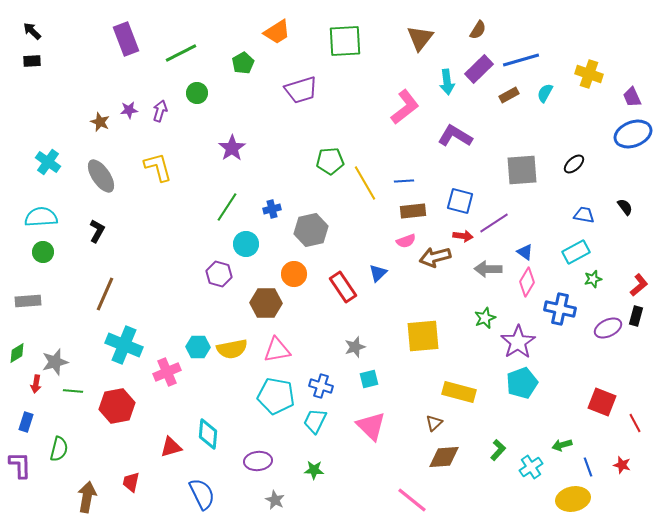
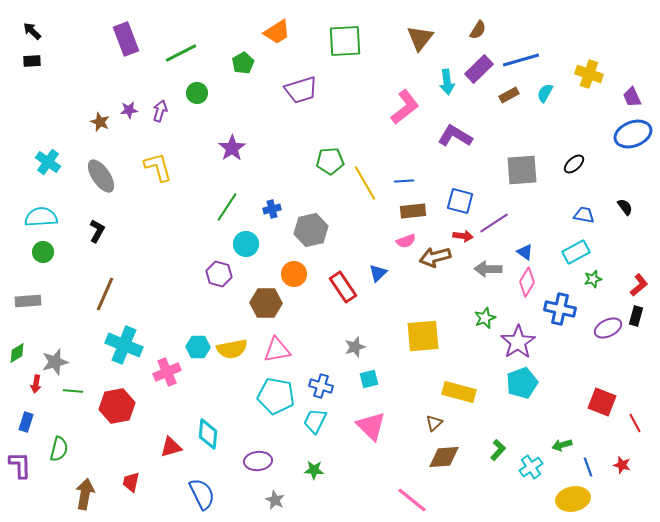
brown arrow at (87, 497): moved 2 px left, 3 px up
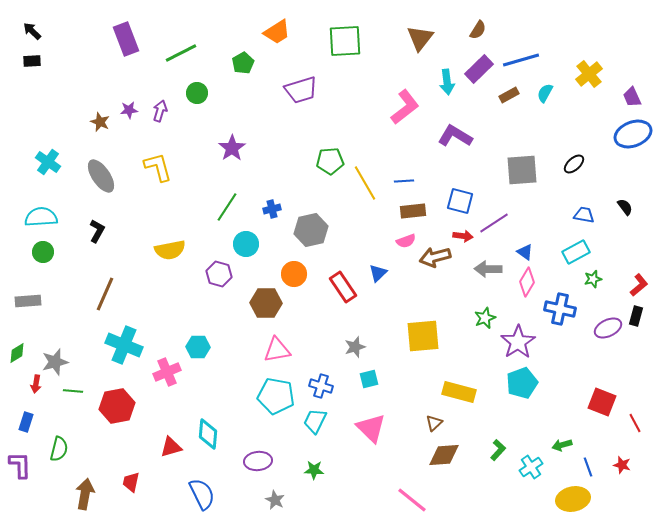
yellow cross at (589, 74): rotated 32 degrees clockwise
yellow semicircle at (232, 349): moved 62 px left, 99 px up
pink triangle at (371, 426): moved 2 px down
brown diamond at (444, 457): moved 2 px up
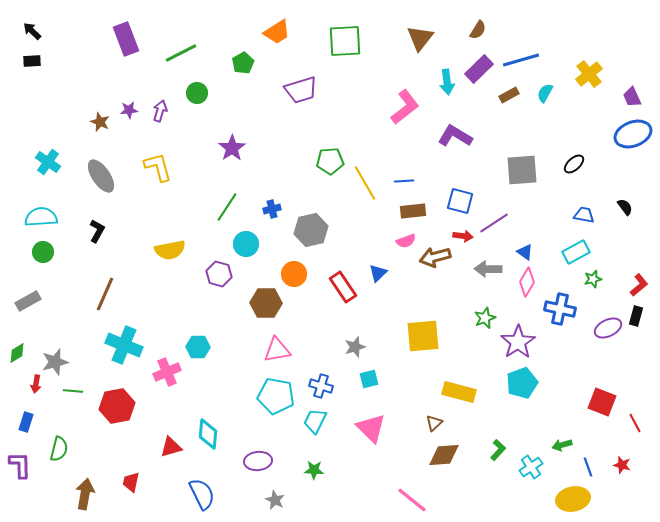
gray rectangle at (28, 301): rotated 25 degrees counterclockwise
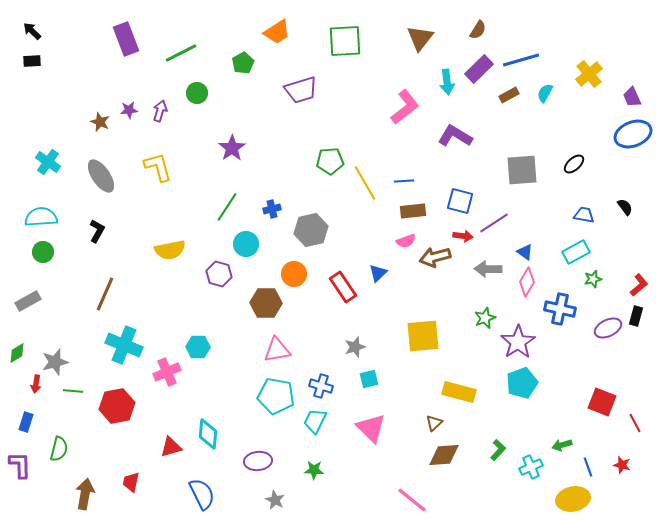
cyan cross at (531, 467): rotated 10 degrees clockwise
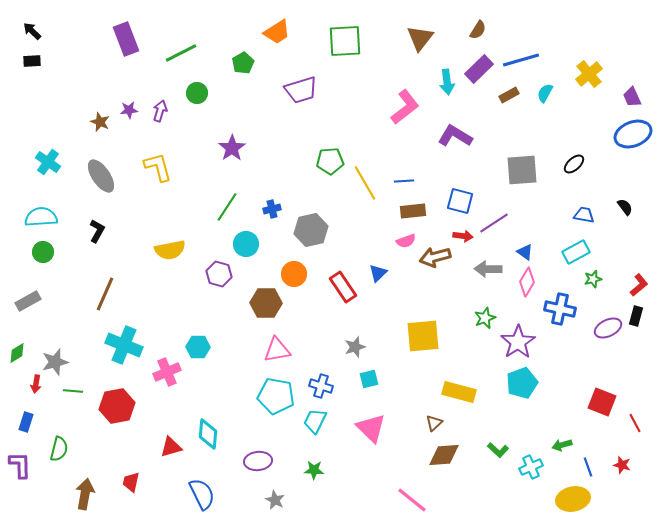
green L-shape at (498, 450): rotated 90 degrees clockwise
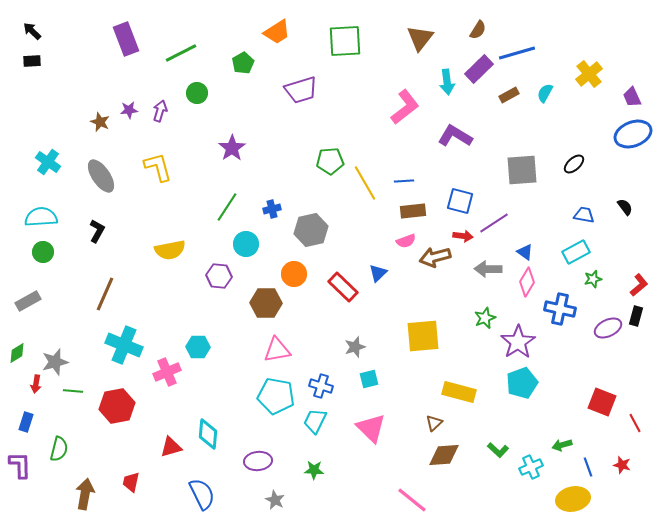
blue line at (521, 60): moved 4 px left, 7 px up
purple hexagon at (219, 274): moved 2 px down; rotated 10 degrees counterclockwise
red rectangle at (343, 287): rotated 12 degrees counterclockwise
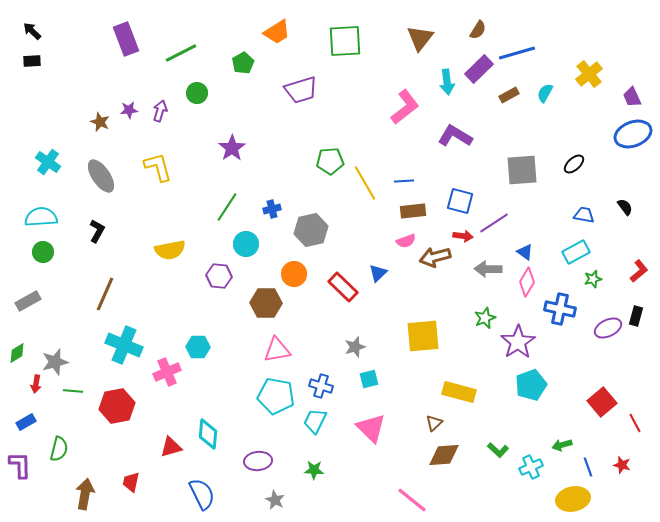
red L-shape at (639, 285): moved 14 px up
cyan pentagon at (522, 383): moved 9 px right, 2 px down
red square at (602, 402): rotated 28 degrees clockwise
blue rectangle at (26, 422): rotated 42 degrees clockwise
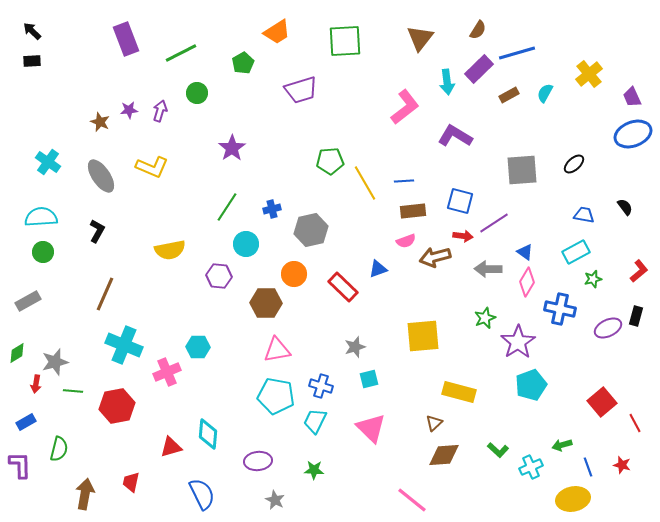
yellow L-shape at (158, 167): moved 6 px left; rotated 128 degrees clockwise
blue triangle at (378, 273): moved 4 px up; rotated 24 degrees clockwise
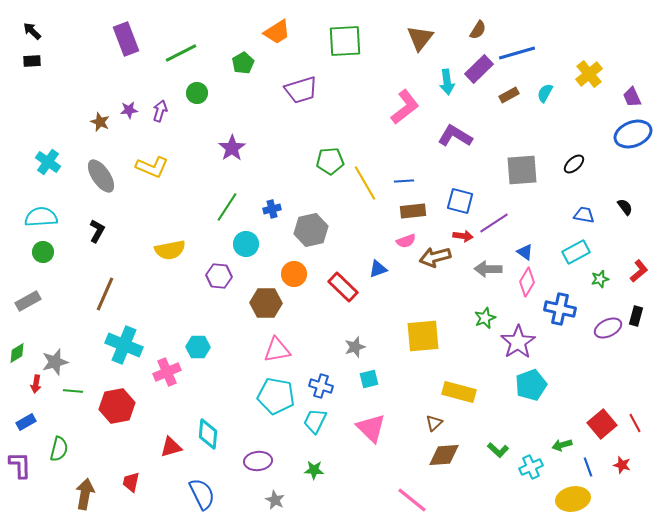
green star at (593, 279): moved 7 px right
red square at (602, 402): moved 22 px down
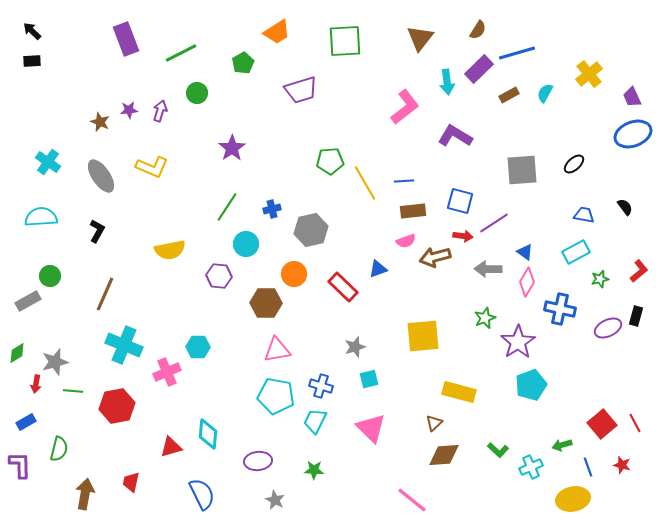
green circle at (43, 252): moved 7 px right, 24 px down
